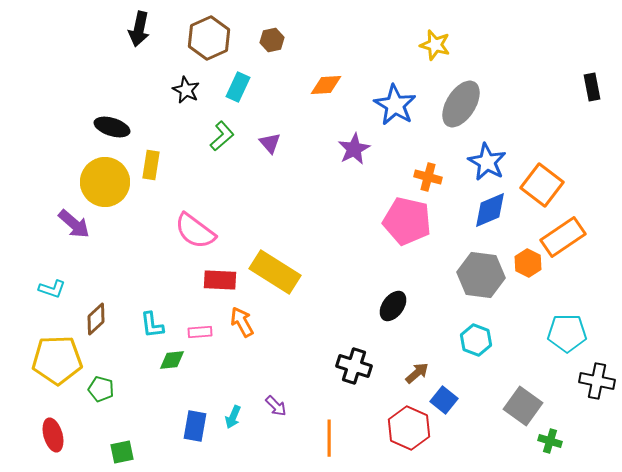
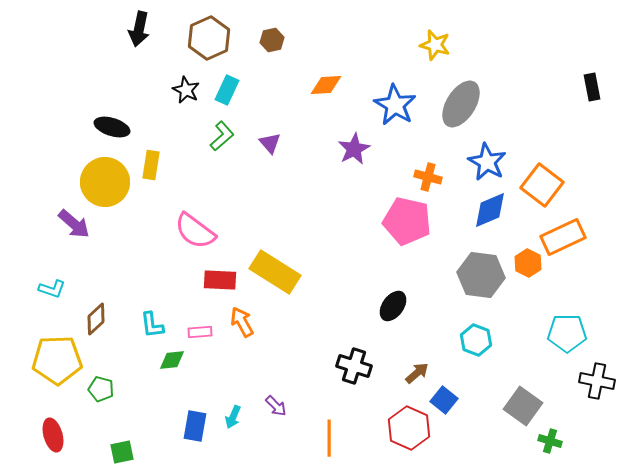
cyan rectangle at (238, 87): moved 11 px left, 3 px down
orange rectangle at (563, 237): rotated 9 degrees clockwise
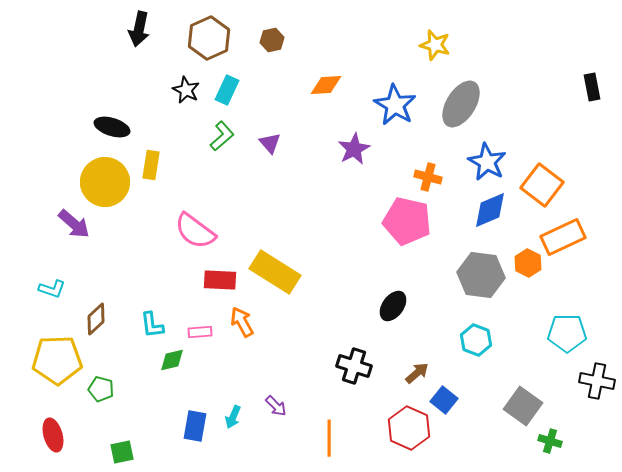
green diamond at (172, 360): rotated 8 degrees counterclockwise
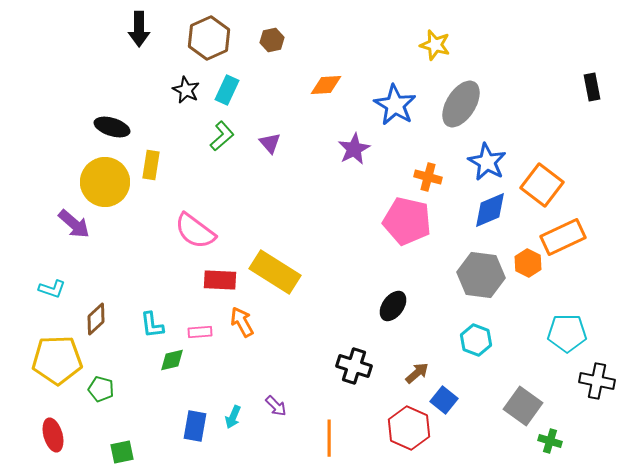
black arrow at (139, 29): rotated 12 degrees counterclockwise
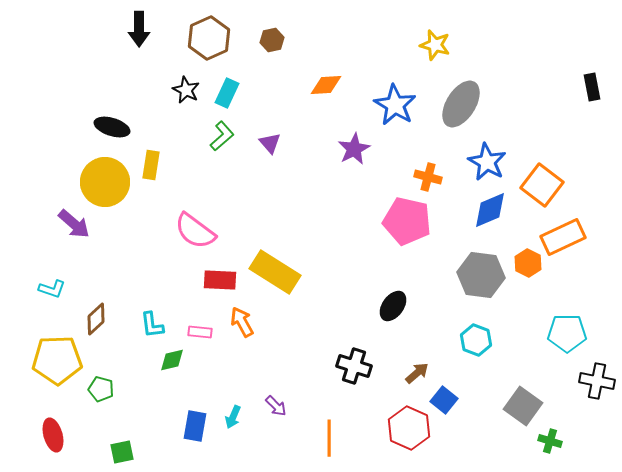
cyan rectangle at (227, 90): moved 3 px down
pink rectangle at (200, 332): rotated 10 degrees clockwise
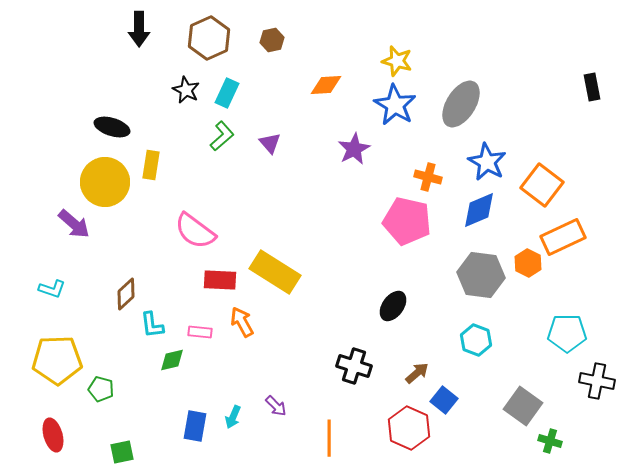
yellow star at (435, 45): moved 38 px left, 16 px down
blue diamond at (490, 210): moved 11 px left
brown diamond at (96, 319): moved 30 px right, 25 px up
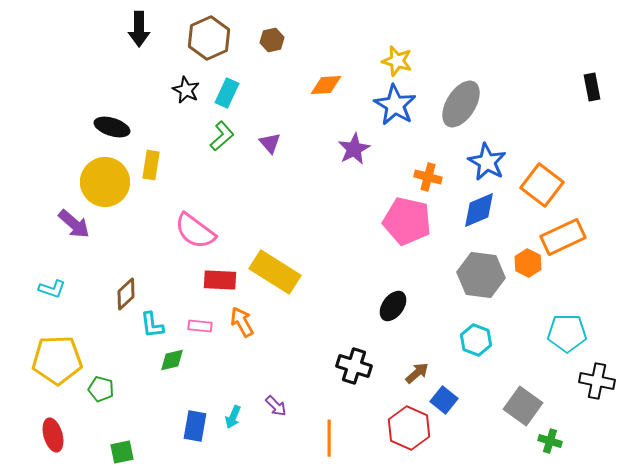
pink rectangle at (200, 332): moved 6 px up
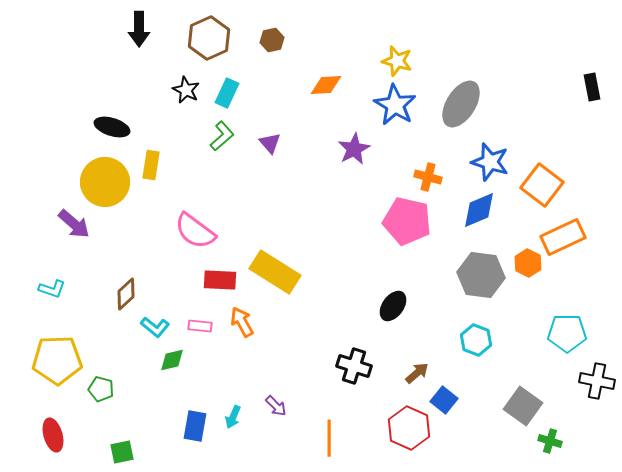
blue star at (487, 162): moved 3 px right; rotated 12 degrees counterclockwise
cyan L-shape at (152, 325): moved 3 px right, 2 px down; rotated 44 degrees counterclockwise
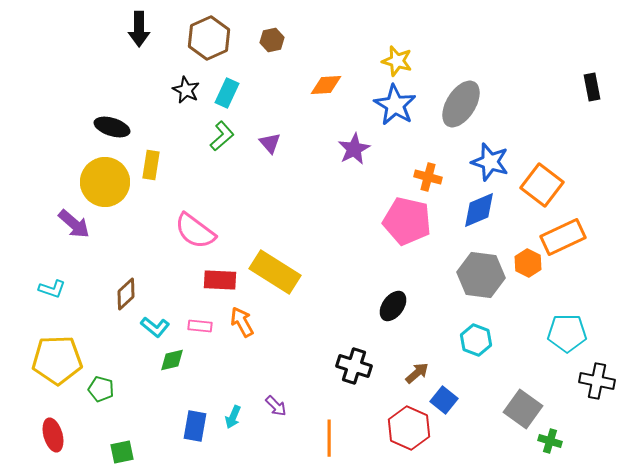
gray square at (523, 406): moved 3 px down
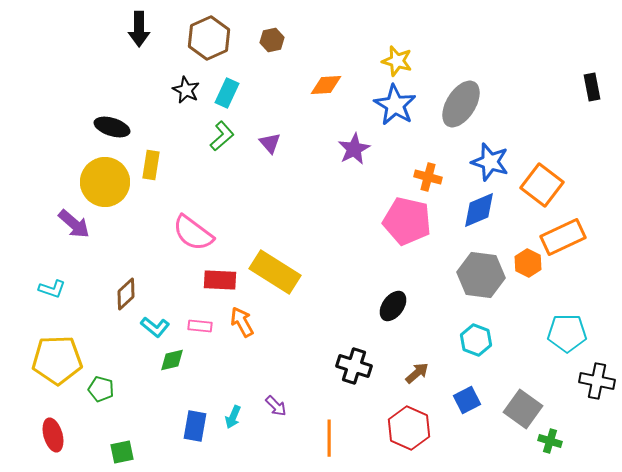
pink semicircle at (195, 231): moved 2 px left, 2 px down
blue square at (444, 400): moved 23 px right; rotated 24 degrees clockwise
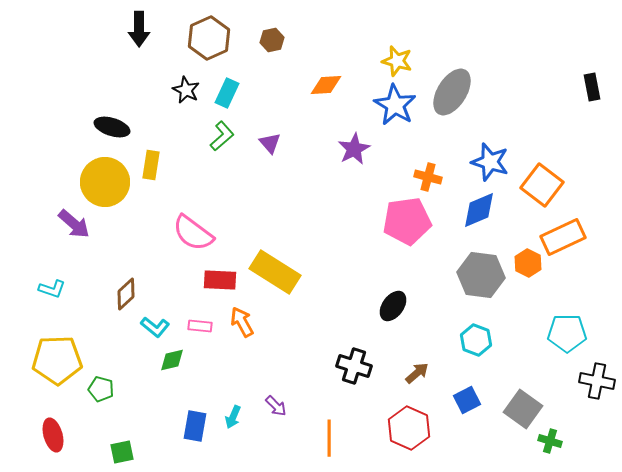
gray ellipse at (461, 104): moved 9 px left, 12 px up
pink pentagon at (407, 221): rotated 21 degrees counterclockwise
